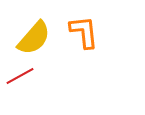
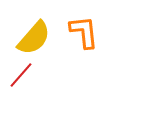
red line: moved 1 px right, 1 px up; rotated 20 degrees counterclockwise
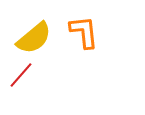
yellow semicircle: rotated 9 degrees clockwise
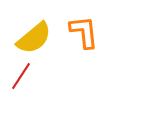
red line: moved 1 px down; rotated 8 degrees counterclockwise
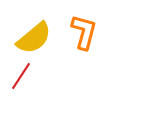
orange L-shape: rotated 21 degrees clockwise
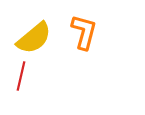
red line: rotated 20 degrees counterclockwise
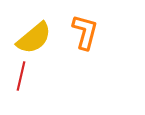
orange L-shape: moved 1 px right
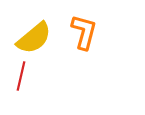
orange L-shape: moved 1 px left
